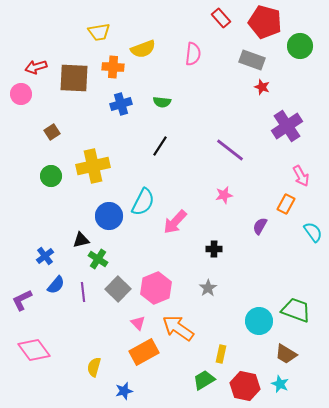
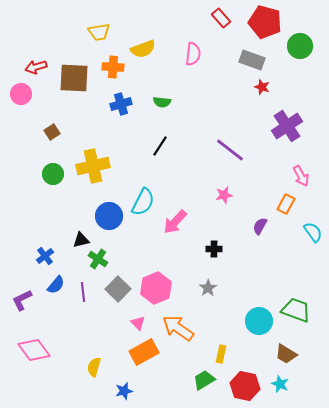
green circle at (51, 176): moved 2 px right, 2 px up
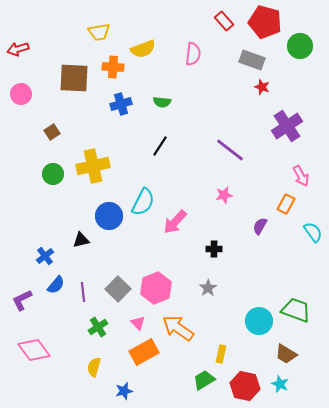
red rectangle at (221, 18): moved 3 px right, 3 px down
red arrow at (36, 67): moved 18 px left, 18 px up
green cross at (98, 259): moved 68 px down; rotated 24 degrees clockwise
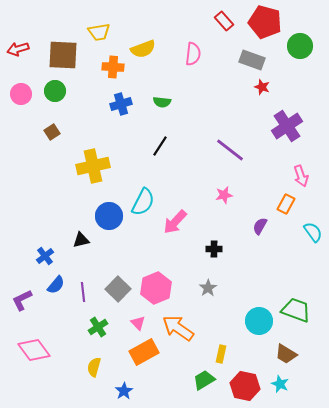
brown square at (74, 78): moved 11 px left, 23 px up
green circle at (53, 174): moved 2 px right, 83 px up
pink arrow at (301, 176): rotated 10 degrees clockwise
blue star at (124, 391): rotated 18 degrees counterclockwise
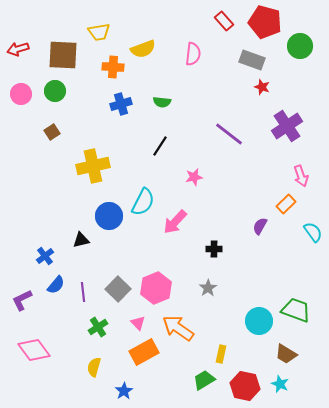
purple line at (230, 150): moved 1 px left, 16 px up
pink star at (224, 195): moved 30 px left, 18 px up
orange rectangle at (286, 204): rotated 18 degrees clockwise
